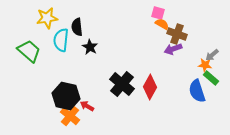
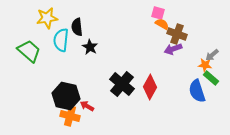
orange cross: rotated 24 degrees counterclockwise
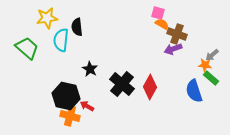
black star: moved 22 px down
green trapezoid: moved 2 px left, 3 px up
blue semicircle: moved 3 px left
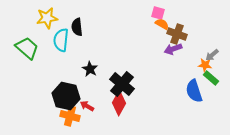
red diamond: moved 31 px left, 16 px down
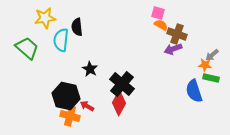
yellow star: moved 2 px left
orange semicircle: moved 1 px left, 1 px down
green rectangle: rotated 28 degrees counterclockwise
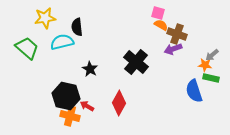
cyan semicircle: moved 1 px right, 2 px down; rotated 70 degrees clockwise
black cross: moved 14 px right, 22 px up
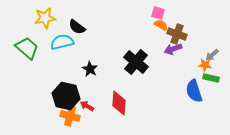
black semicircle: rotated 48 degrees counterclockwise
red diamond: rotated 25 degrees counterclockwise
